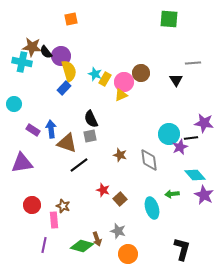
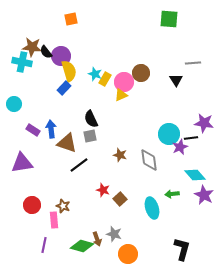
gray star at (118, 231): moved 4 px left, 3 px down
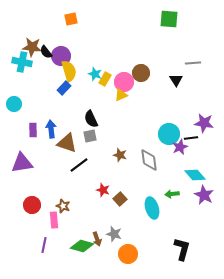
purple rectangle at (33, 130): rotated 56 degrees clockwise
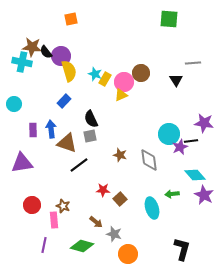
blue rectangle at (64, 88): moved 13 px down
black line at (191, 138): moved 3 px down
red star at (103, 190): rotated 16 degrees counterclockwise
brown arrow at (97, 239): moved 1 px left, 17 px up; rotated 32 degrees counterclockwise
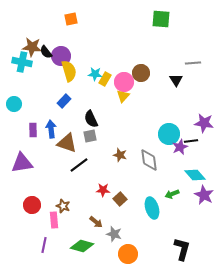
green square at (169, 19): moved 8 px left
cyan star at (95, 74): rotated 16 degrees counterclockwise
yellow triangle at (121, 95): moved 2 px right, 1 px down; rotated 24 degrees counterclockwise
green arrow at (172, 194): rotated 16 degrees counterclockwise
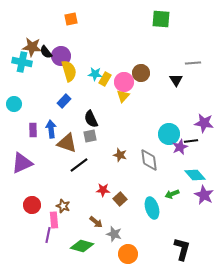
purple triangle at (22, 163): rotated 15 degrees counterclockwise
purple line at (44, 245): moved 4 px right, 10 px up
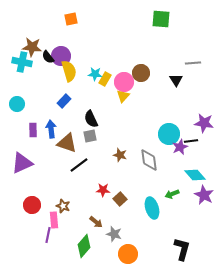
black semicircle at (46, 52): moved 2 px right, 5 px down
cyan circle at (14, 104): moved 3 px right
green diamond at (82, 246): moved 2 px right; rotated 65 degrees counterclockwise
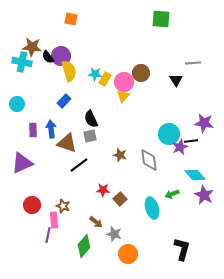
orange square at (71, 19): rotated 24 degrees clockwise
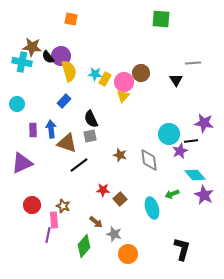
purple star at (180, 147): moved 4 px down
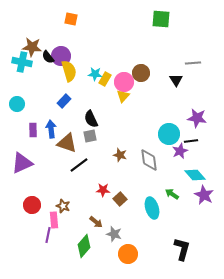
purple star at (204, 123): moved 7 px left, 5 px up
green arrow at (172, 194): rotated 56 degrees clockwise
